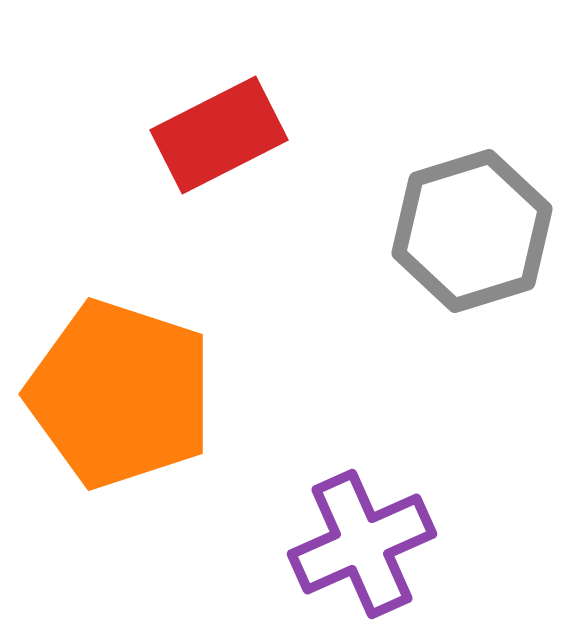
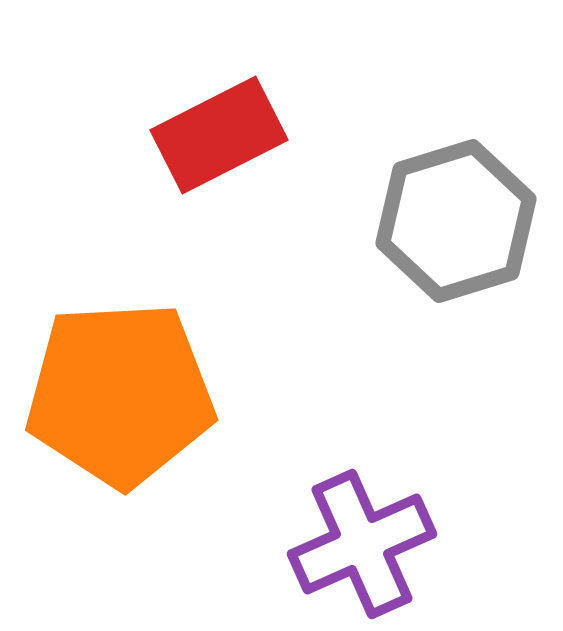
gray hexagon: moved 16 px left, 10 px up
orange pentagon: rotated 21 degrees counterclockwise
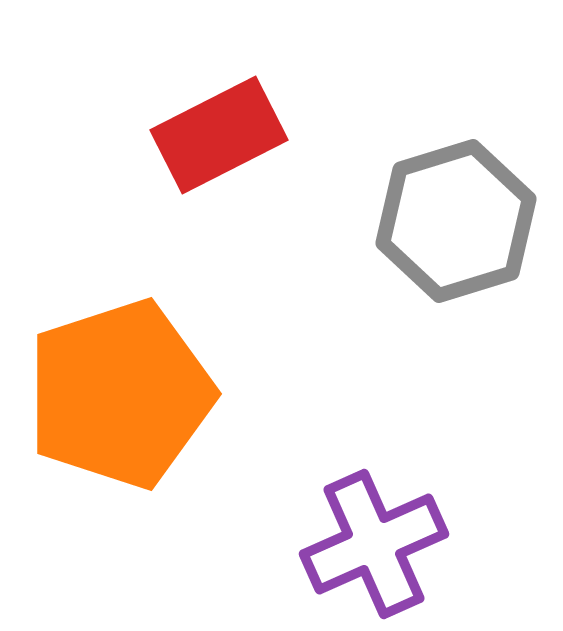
orange pentagon: rotated 15 degrees counterclockwise
purple cross: moved 12 px right
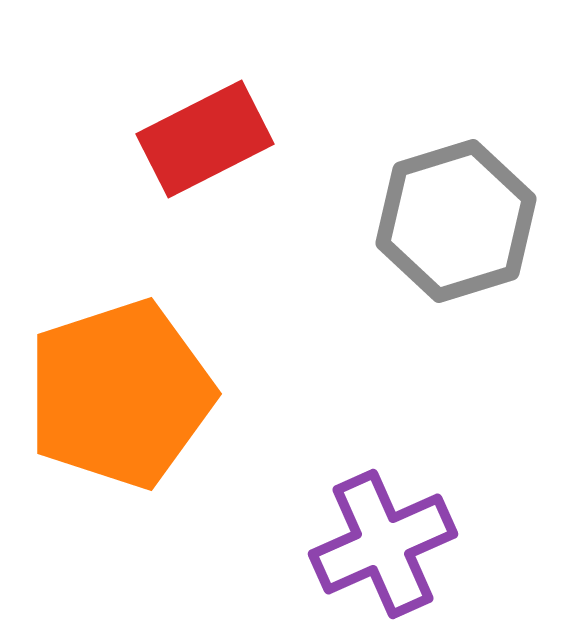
red rectangle: moved 14 px left, 4 px down
purple cross: moved 9 px right
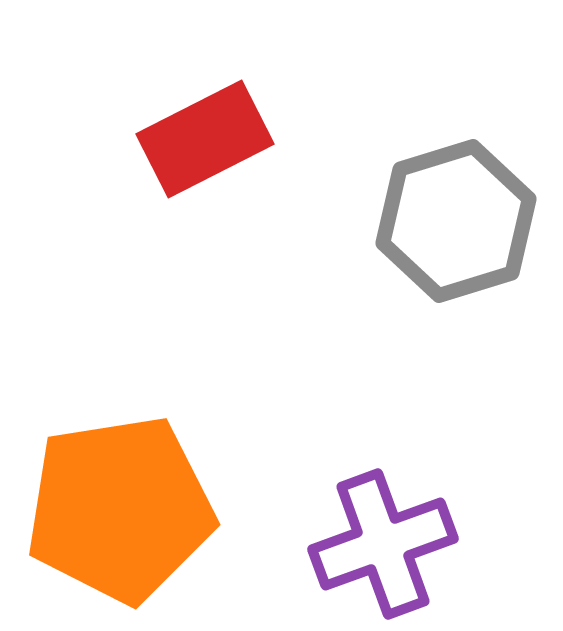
orange pentagon: moved 115 px down; rotated 9 degrees clockwise
purple cross: rotated 4 degrees clockwise
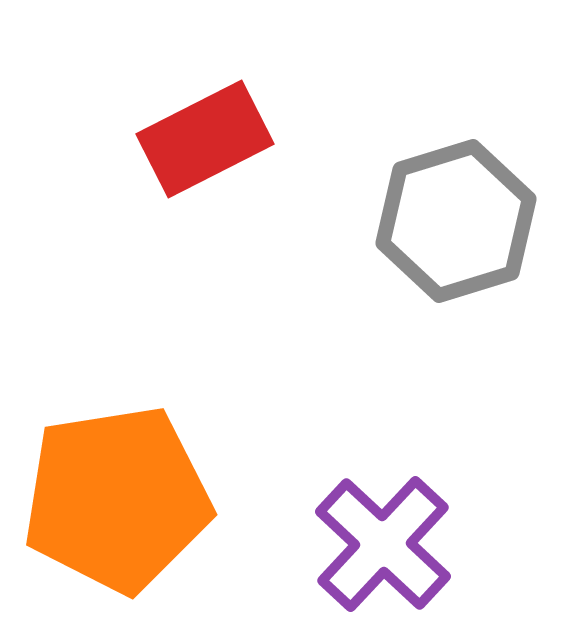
orange pentagon: moved 3 px left, 10 px up
purple cross: rotated 27 degrees counterclockwise
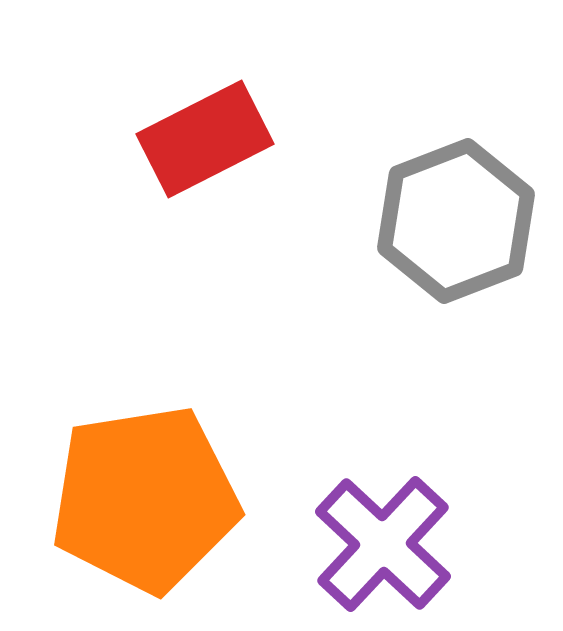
gray hexagon: rotated 4 degrees counterclockwise
orange pentagon: moved 28 px right
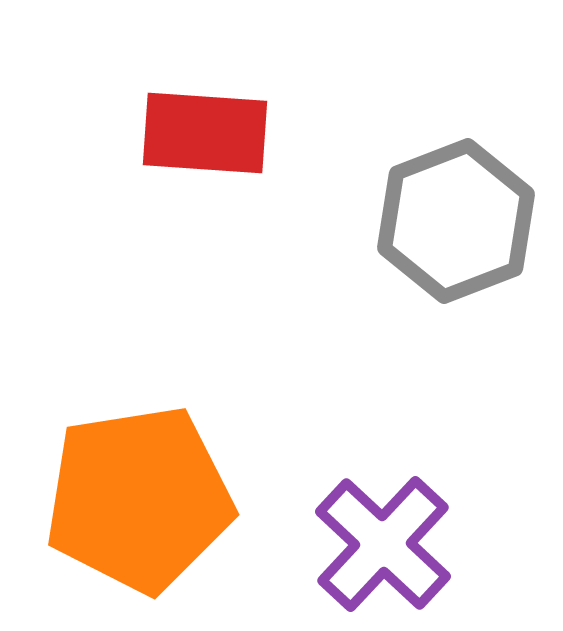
red rectangle: moved 6 px up; rotated 31 degrees clockwise
orange pentagon: moved 6 px left
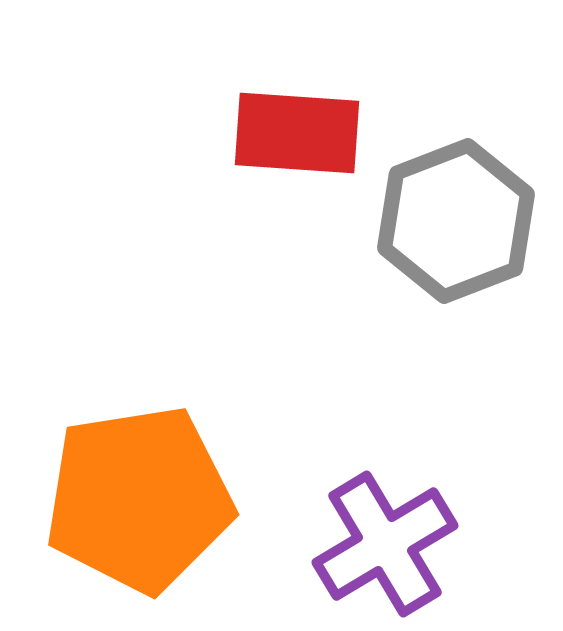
red rectangle: moved 92 px right
purple cross: moved 2 px right; rotated 16 degrees clockwise
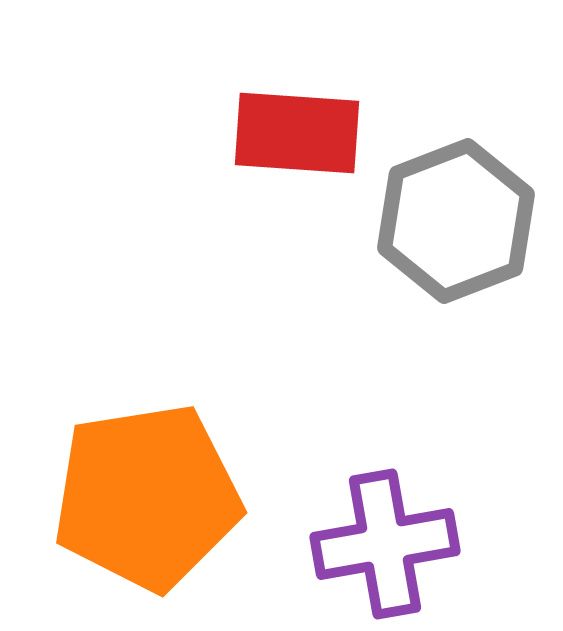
orange pentagon: moved 8 px right, 2 px up
purple cross: rotated 21 degrees clockwise
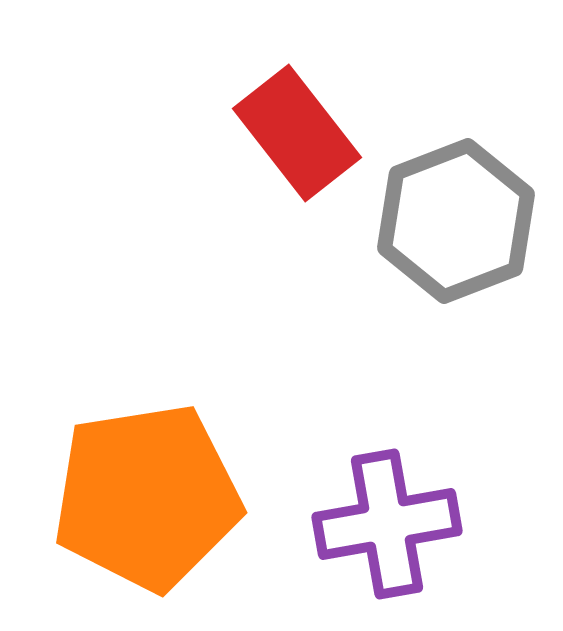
red rectangle: rotated 48 degrees clockwise
purple cross: moved 2 px right, 20 px up
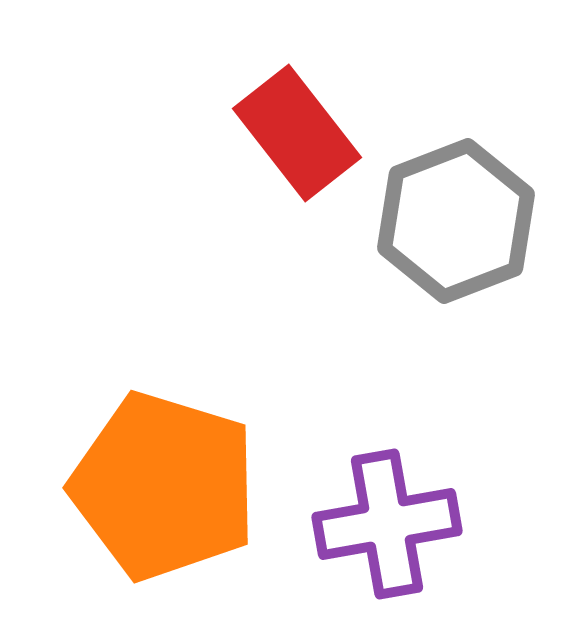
orange pentagon: moved 17 px right, 11 px up; rotated 26 degrees clockwise
